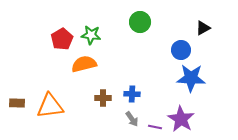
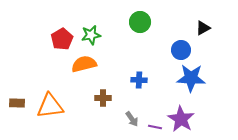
green star: rotated 18 degrees counterclockwise
blue cross: moved 7 px right, 14 px up
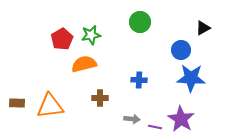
brown cross: moved 3 px left
gray arrow: rotated 49 degrees counterclockwise
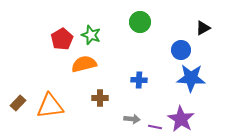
green star: rotated 30 degrees clockwise
brown rectangle: moved 1 px right; rotated 49 degrees counterclockwise
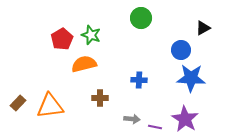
green circle: moved 1 px right, 4 px up
purple star: moved 4 px right
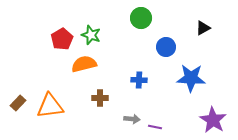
blue circle: moved 15 px left, 3 px up
purple star: moved 28 px right, 1 px down
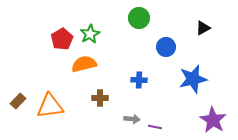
green circle: moved 2 px left
green star: moved 1 px left, 1 px up; rotated 24 degrees clockwise
blue star: moved 2 px right, 1 px down; rotated 16 degrees counterclockwise
brown rectangle: moved 2 px up
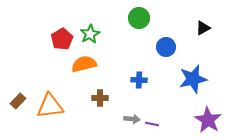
purple star: moved 5 px left
purple line: moved 3 px left, 3 px up
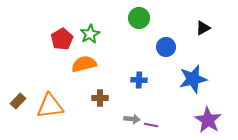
purple line: moved 1 px left, 1 px down
